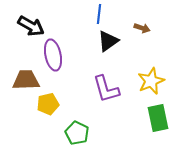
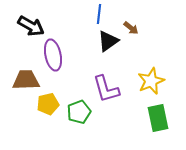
brown arrow: moved 11 px left; rotated 21 degrees clockwise
green pentagon: moved 2 px right, 21 px up; rotated 25 degrees clockwise
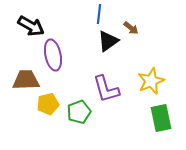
green rectangle: moved 3 px right
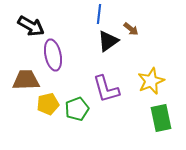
brown arrow: moved 1 px down
green pentagon: moved 2 px left, 3 px up
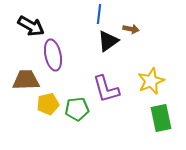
brown arrow: rotated 28 degrees counterclockwise
green pentagon: rotated 15 degrees clockwise
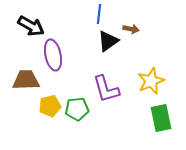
yellow pentagon: moved 2 px right, 2 px down
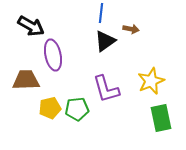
blue line: moved 2 px right, 1 px up
black triangle: moved 3 px left
yellow pentagon: moved 2 px down
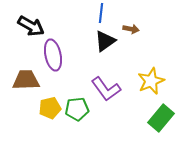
purple L-shape: rotated 20 degrees counterclockwise
green rectangle: rotated 52 degrees clockwise
